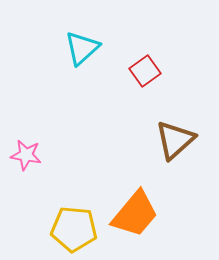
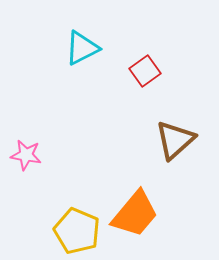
cyan triangle: rotated 15 degrees clockwise
yellow pentagon: moved 3 px right, 2 px down; rotated 18 degrees clockwise
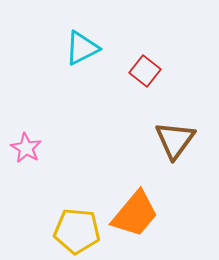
red square: rotated 16 degrees counterclockwise
brown triangle: rotated 12 degrees counterclockwise
pink star: moved 7 px up; rotated 20 degrees clockwise
yellow pentagon: rotated 18 degrees counterclockwise
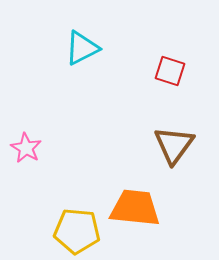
red square: moved 25 px right; rotated 20 degrees counterclockwise
brown triangle: moved 1 px left, 5 px down
orange trapezoid: moved 6 px up; rotated 124 degrees counterclockwise
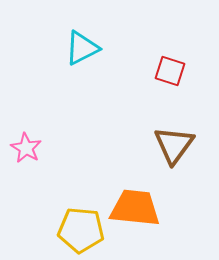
yellow pentagon: moved 4 px right, 1 px up
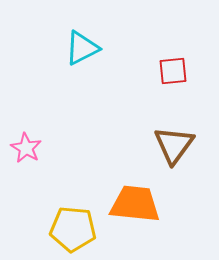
red square: moved 3 px right; rotated 24 degrees counterclockwise
orange trapezoid: moved 4 px up
yellow pentagon: moved 8 px left, 1 px up
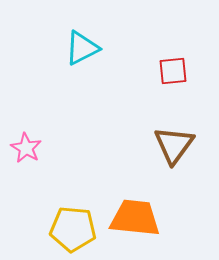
orange trapezoid: moved 14 px down
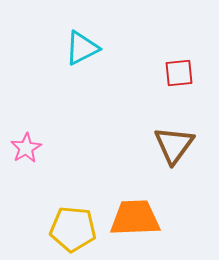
red square: moved 6 px right, 2 px down
pink star: rotated 12 degrees clockwise
orange trapezoid: rotated 8 degrees counterclockwise
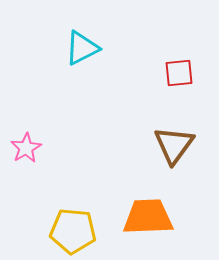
orange trapezoid: moved 13 px right, 1 px up
yellow pentagon: moved 2 px down
